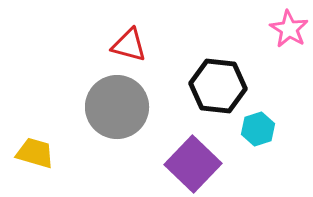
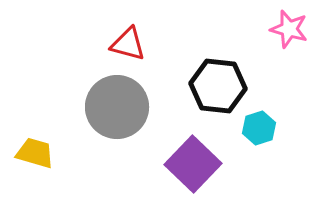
pink star: rotated 15 degrees counterclockwise
red triangle: moved 1 px left, 1 px up
cyan hexagon: moved 1 px right, 1 px up
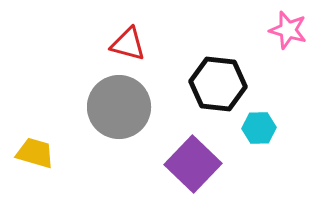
pink star: moved 1 px left, 1 px down
black hexagon: moved 2 px up
gray circle: moved 2 px right
cyan hexagon: rotated 16 degrees clockwise
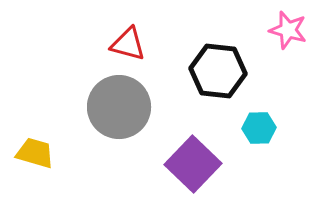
black hexagon: moved 13 px up
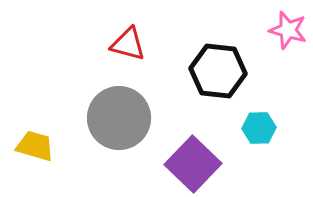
gray circle: moved 11 px down
yellow trapezoid: moved 7 px up
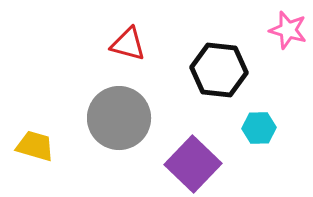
black hexagon: moved 1 px right, 1 px up
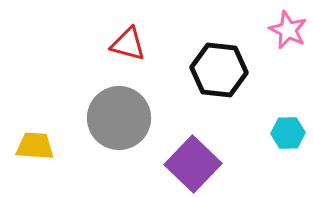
pink star: rotated 9 degrees clockwise
cyan hexagon: moved 29 px right, 5 px down
yellow trapezoid: rotated 12 degrees counterclockwise
